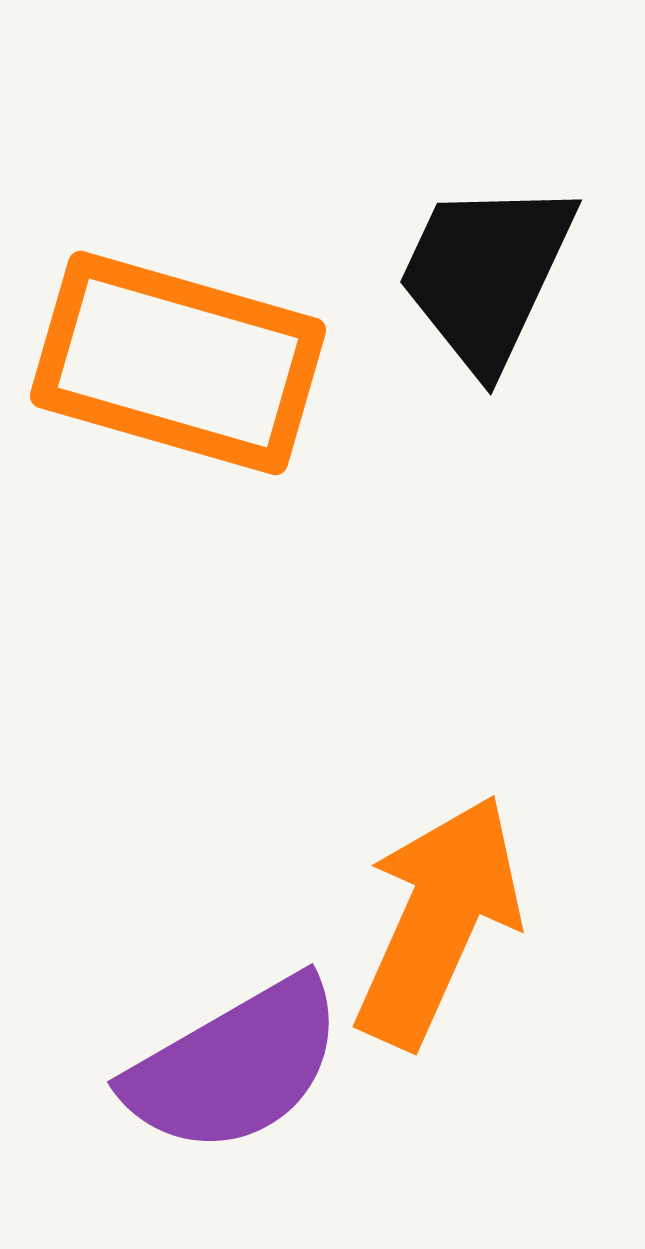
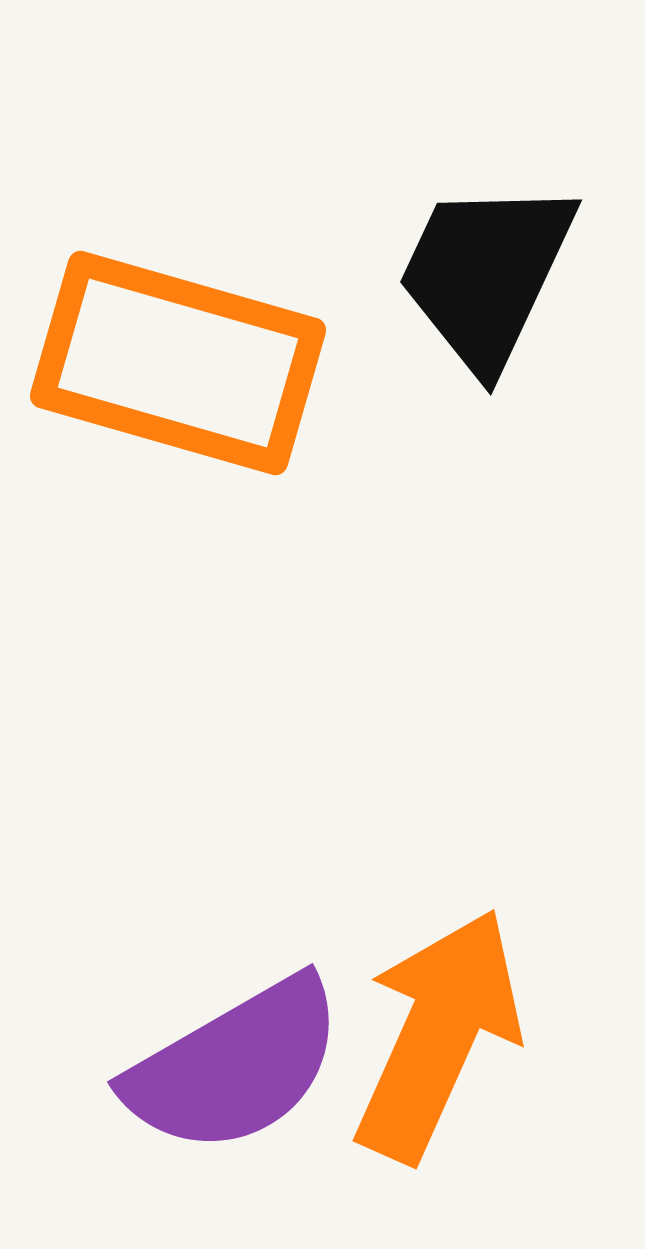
orange arrow: moved 114 px down
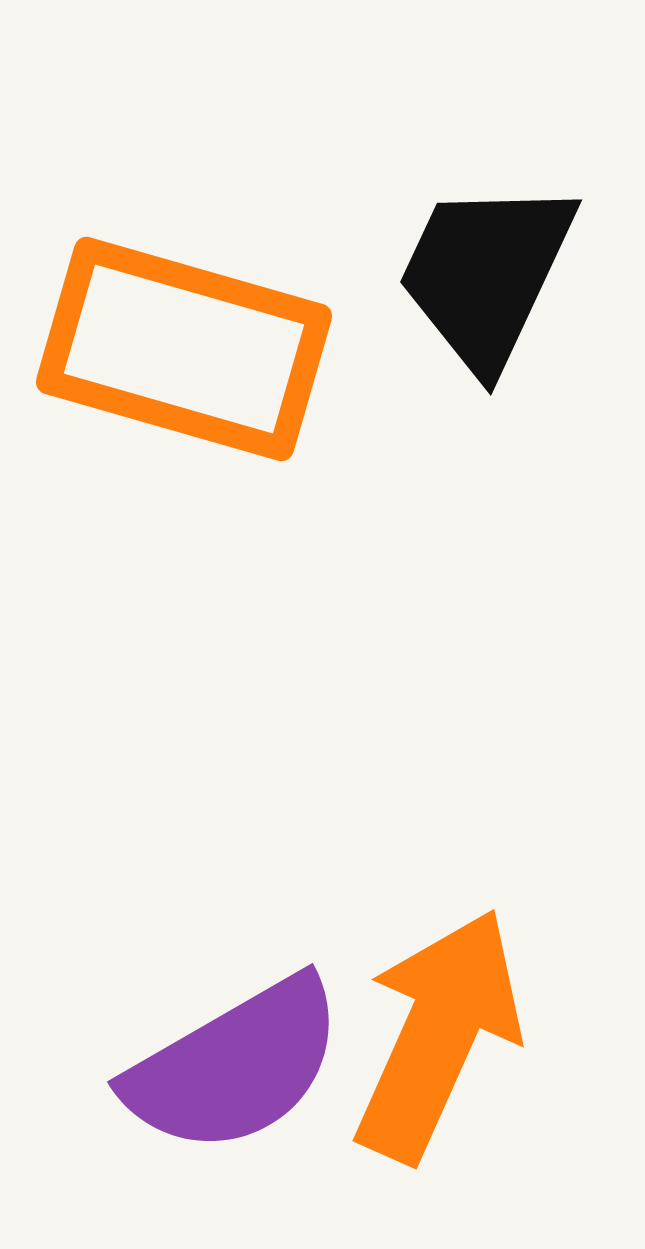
orange rectangle: moved 6 px right, 14 px up
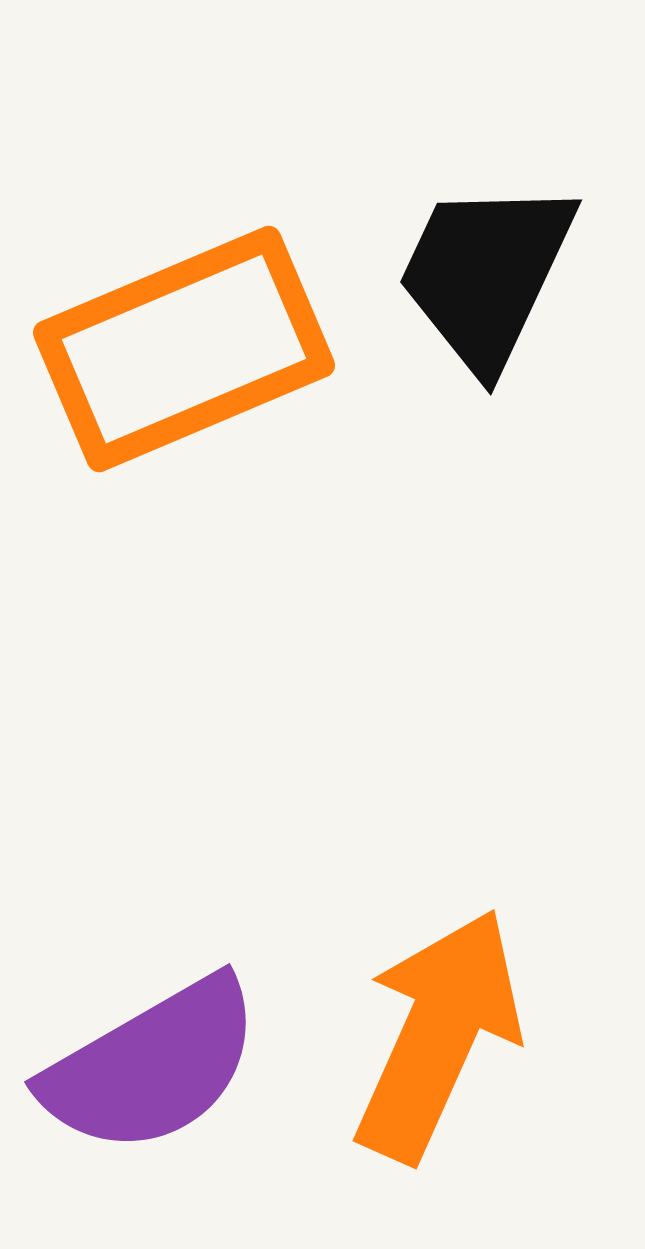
orange rectangle: rotated 39 degrees counterclockwise
purple semicircle: moved 83 px left
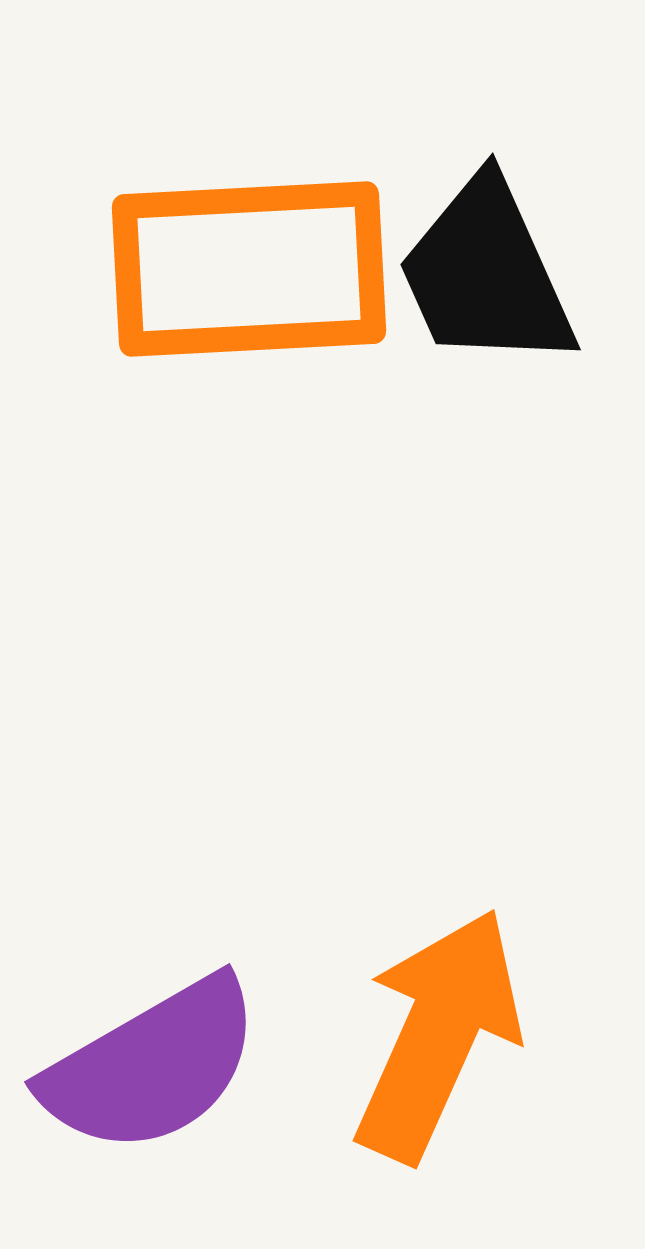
black trapezoid: rotated 49 degrees counterclockwise
orange rectangle: moved 65 px right, 80 px up; rotated 20 degrees clockwise
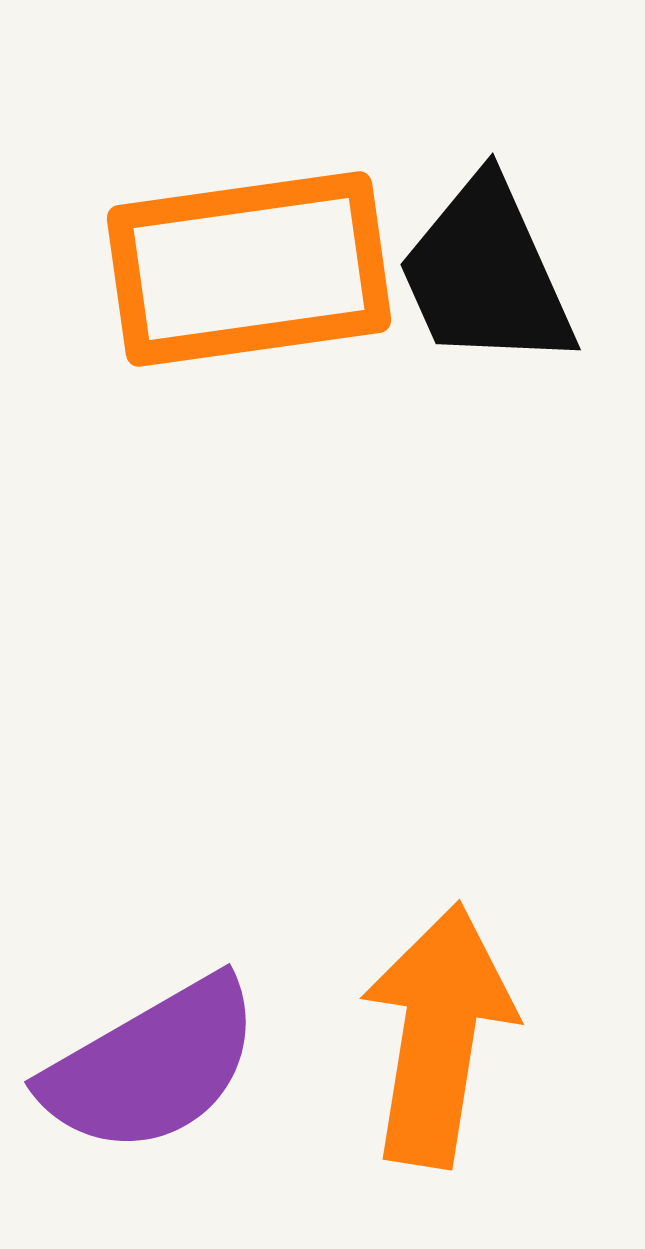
orange rectangle: rotated 5 degrees counterclockwise
orange arrow: rotated 15 degrees counterclockwise
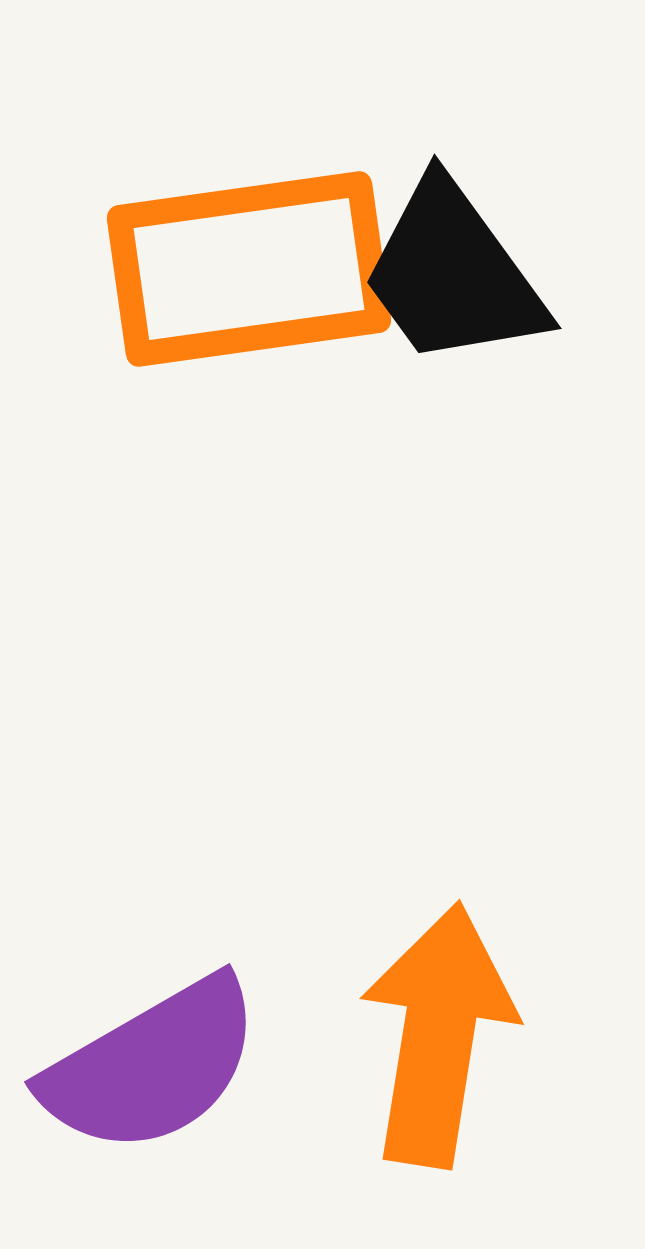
black trapezoid: moved 33 px left; rotated 12 degrees counterclockwise
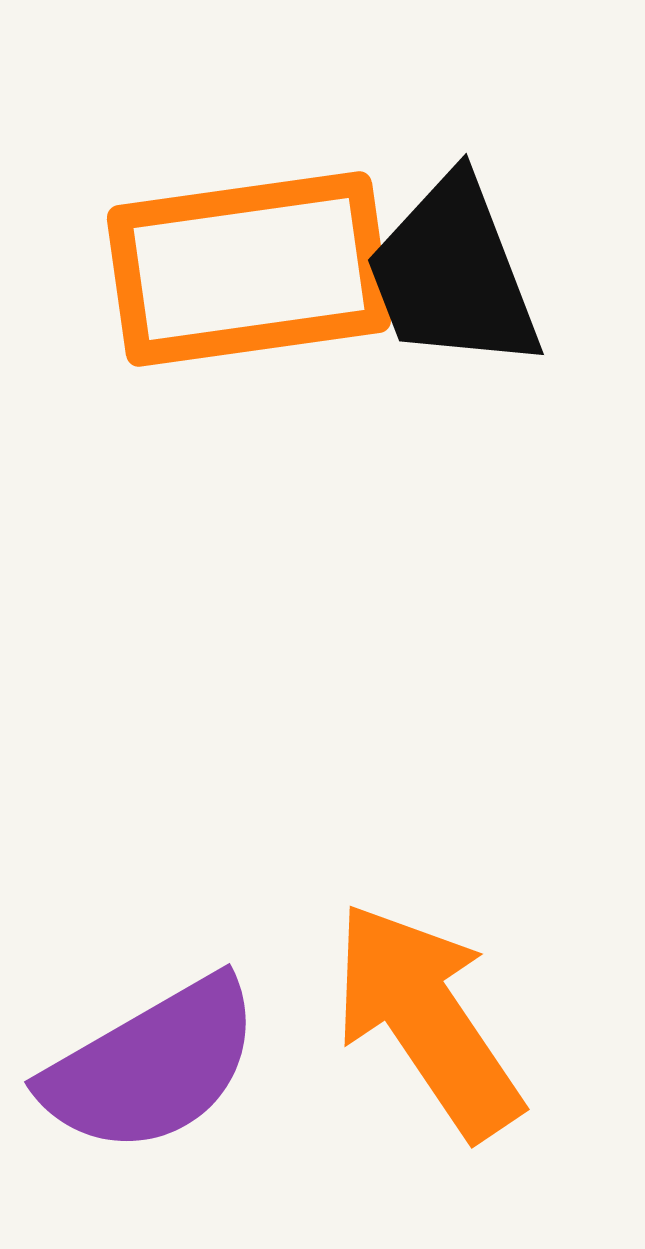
black trapezoid: rotated 15 degrees clockwise
orange arrow: moved 11 px left, 15 px up; rotated 43 degrees counterclockwise
